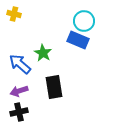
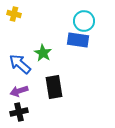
blue rectangle: rotated 15 degrees counterclockwise
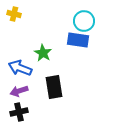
blue arrow: moved 4 px down; rotated 20 degrees counterclockwise
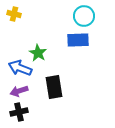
cyan circle: moved 5 px up
blue rectangle: rotated 10 degrees counterclockwise
green star: moved 5 px left
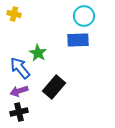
blue arrow: rotated 30 degrees clockwise
black rectangle: rotated 50 degrees clockwise
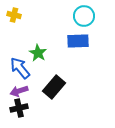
yellow cross: moved 1 px down
blue rectangle: moved 1 px down
black cross: moved 4 px up
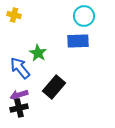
purple arrow: moved 4 px down
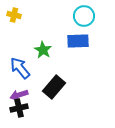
green star: moved 5 px right, 3 px up
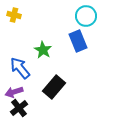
cyan circle: moved 2 px right
blue rectangle: rotated 70 degrees clockwise
purple arrow: moved 5 px left, 3 px up
black cross: rotated 24 degrees counterclockwise
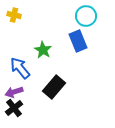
black cross: moved 5 px left
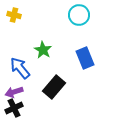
cyan circle: moved 7 px left, 1 px up
blue rectangle: moved 7 px right, 17 px down
black cross: rotated 12 degrees clockwise
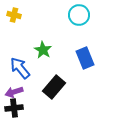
black cross: rotated 18 degrees clockwise
